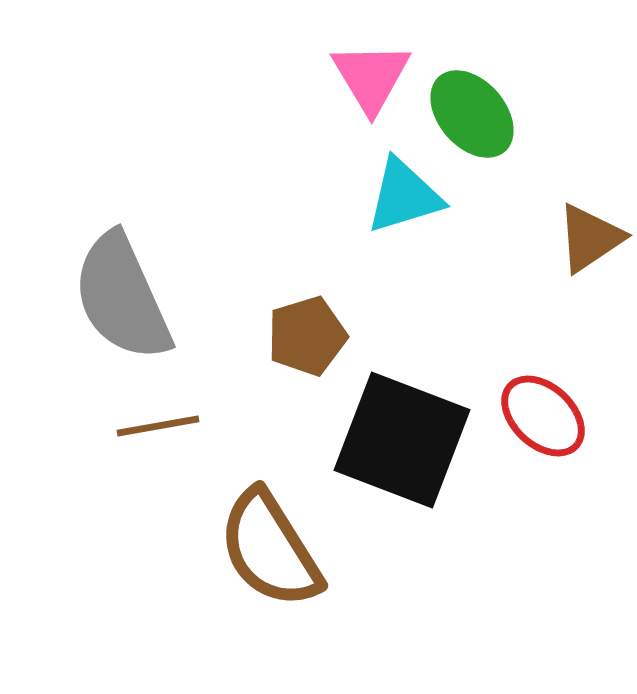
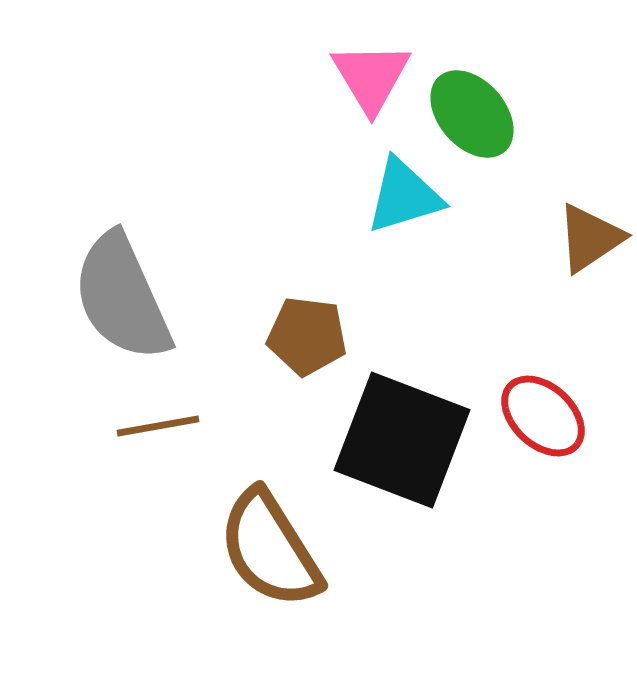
brown pentagon: rotated 24 degrees clockwise
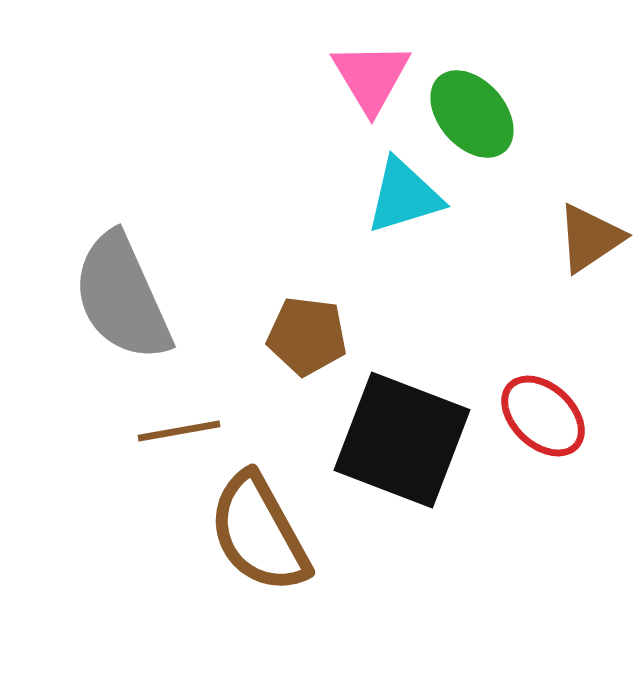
brown line: moved 21 px right, 5 px down
brown semicircle: moved 11 px left, 16 px up; rotated 3 degrees clockwise
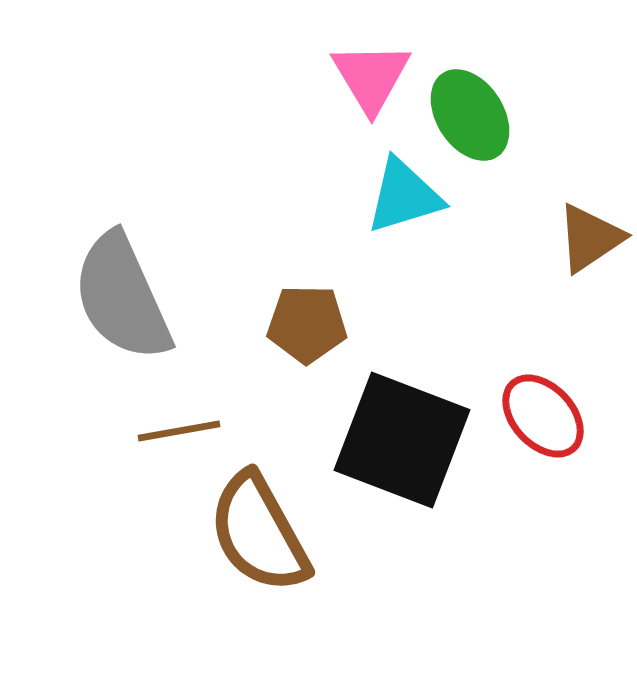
green ellipse: moved 2 px left, 1 px down; rotated 8 degrees clockwise
brown pentagon: moved 12 px up; rotated 6 degrees counterclockwise
red ellipse: rotated 4 degrees clockwise
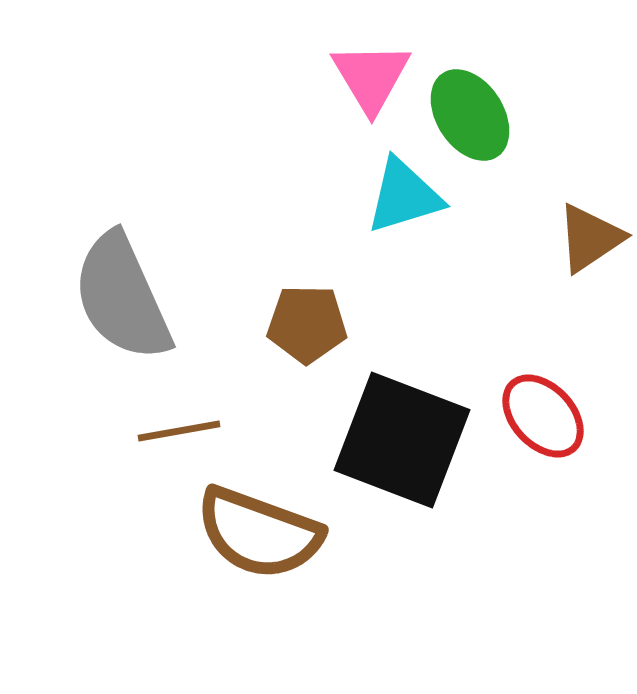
brown semicircle: rotated 41 degrees counterclockwise
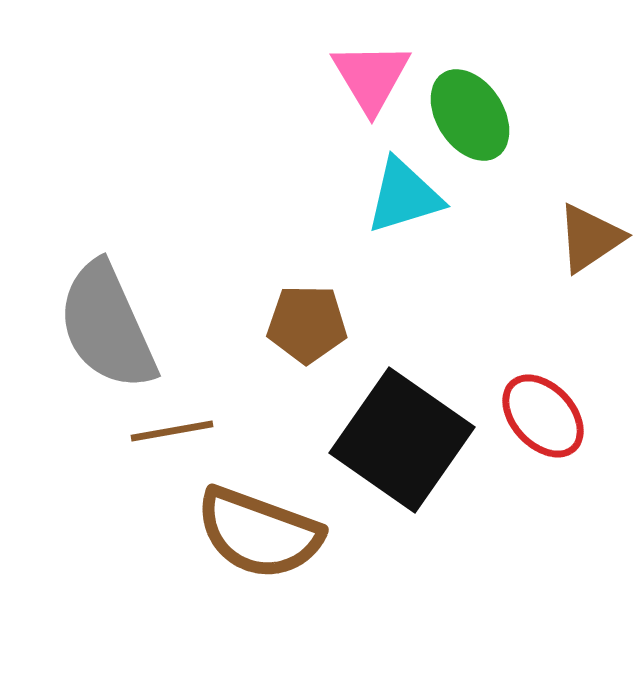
gray semicircle: moved 15 px left, 29 px down
brown line: moved 7 px left
black square: rotated 14 degrees clockwise
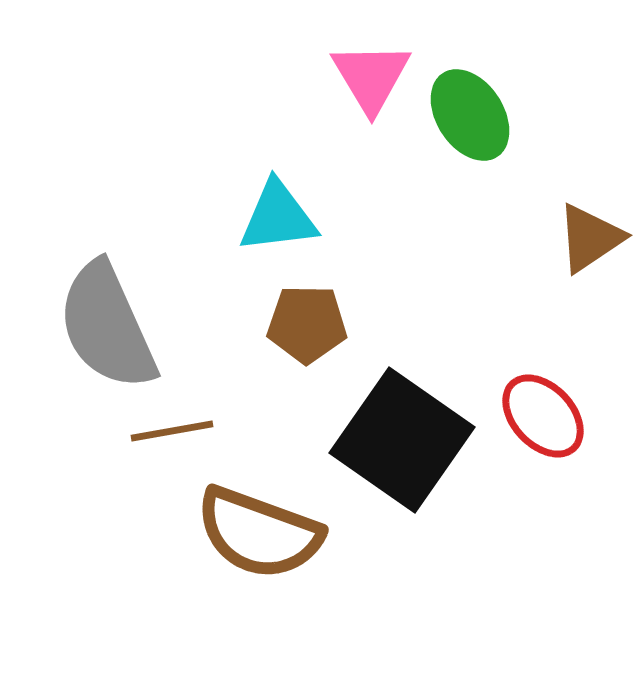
cyan triangle: moved 126 px left, 21 px down; rotated 10 degrees clockwise
